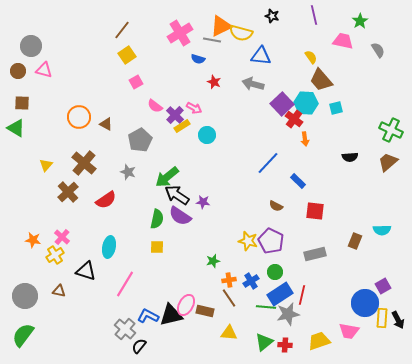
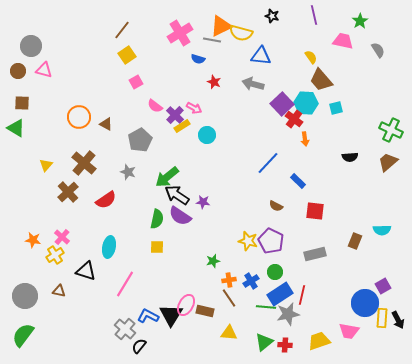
black triangle at (171, 315): rotated 45 degrees counterclockwise
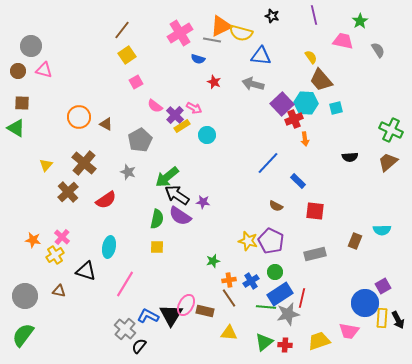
red cross at (294, 119): rotated 30 degrees clockwise
red line at (302, 295): moved 3 px down
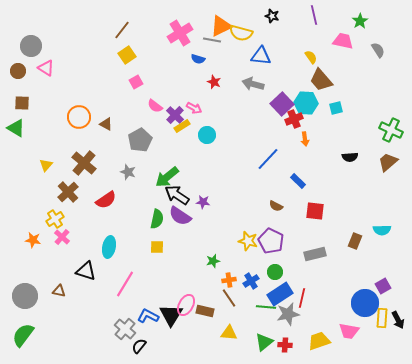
pink triangle at (44, 70): moved 2 px right, 2 px up; rotated 18 degrees clockwise
blue line at (268, 163): moved 4 px up
yellow cross at (55, 255): moved 36 px up
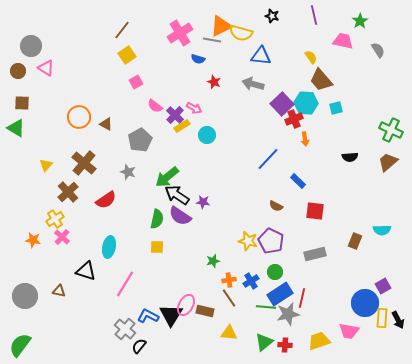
green semicircle at (23, 335): moved 3 px left, 10 px down
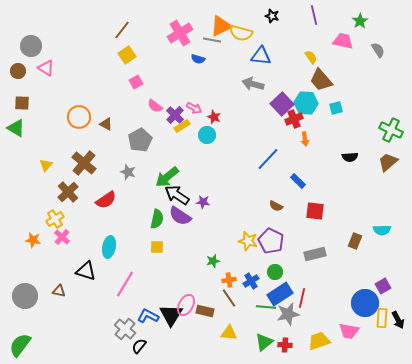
red star at (214, 82): moved 35 px down
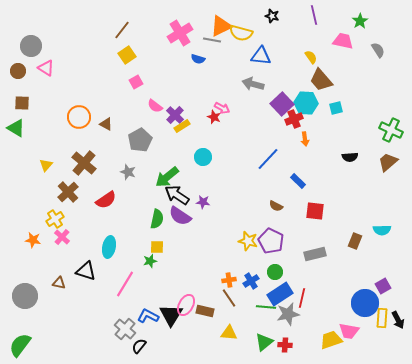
pink arrow at (194, 108): moved 28 px right
cyan circle at (207, 135): moved 4 px left, 22 px down
green star at (213, 261): moved 63 px left
brown triangle at (59, 291): moved 8 px up
yellow trapezoid at (319, 341): moved 12 px right, 1 px up
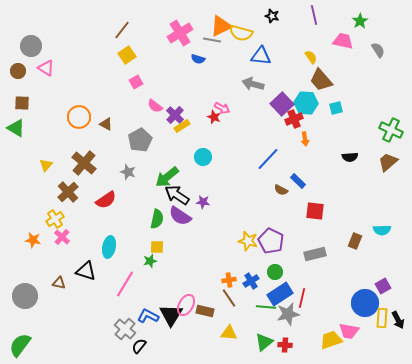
brown semicircle at (276, 206): moved 5 px right, 16 px up
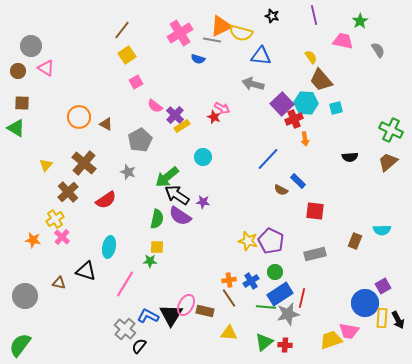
green star at (150, 261): rotated 16 degrees clockwise
